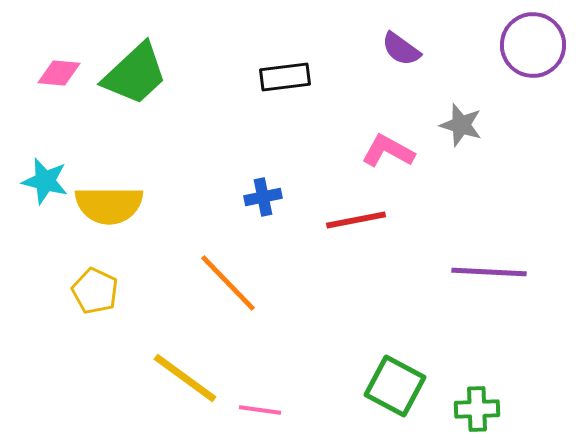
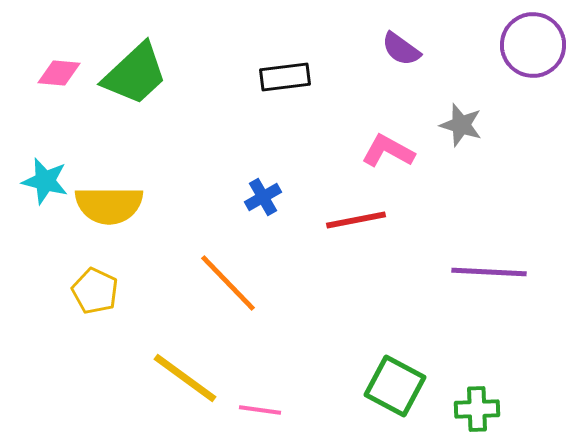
blue cross: rotated 18 degrees counterclockwise
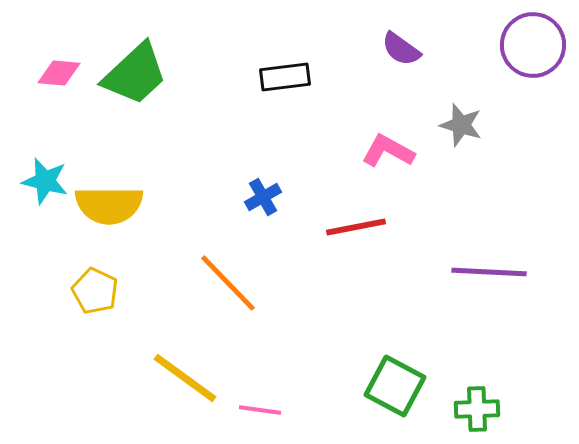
red line: moved 7 px down
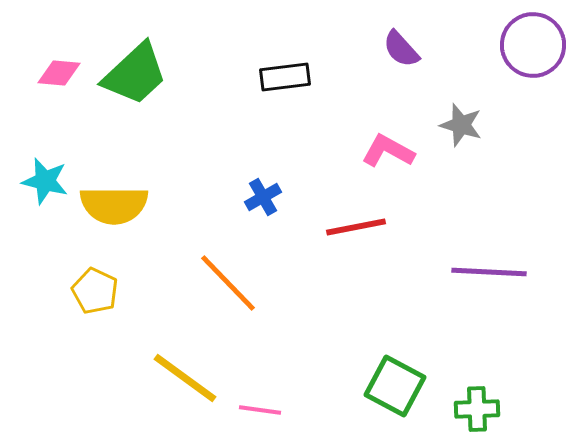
purple semicircle: rotated 12 degrees clockwise
yellow semicircle: moved 5 px right
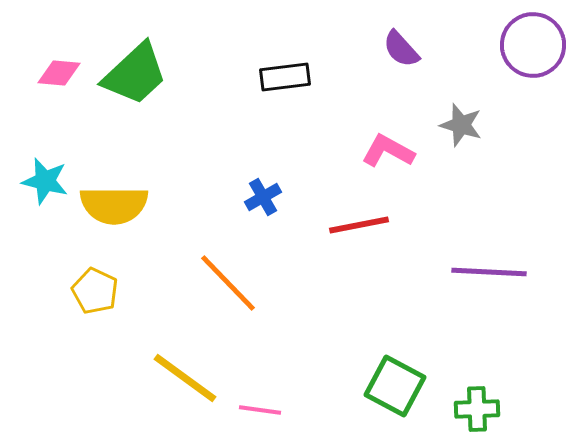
red line: moved 3 px right, 2 px up
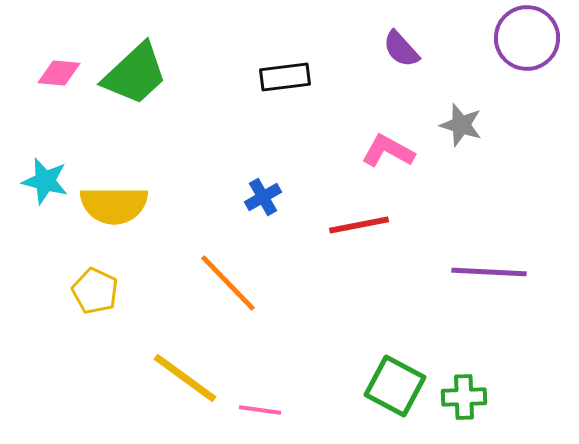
purple circle: moved 6 px left, 7 px up
green cross: moved 13 px left, 12 px up
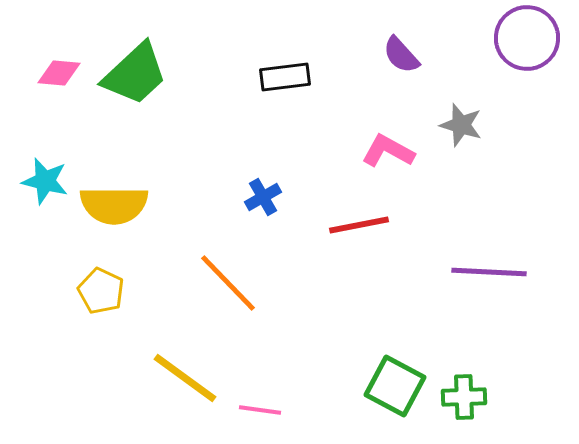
purple semicircle: moved 6 px down
yellow pentagon: moved 6 px right
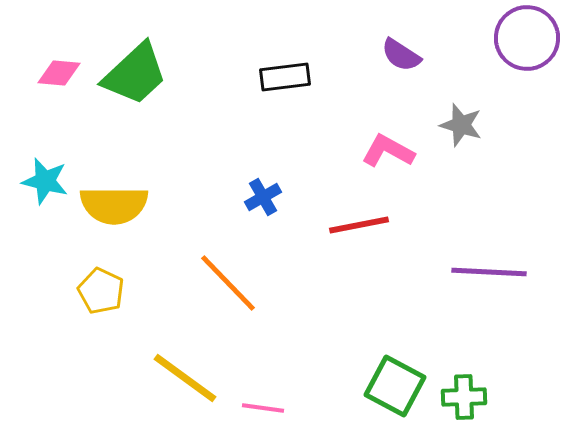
purple semicircle: rotated 15 degrees counterclockwise
pink line: moved 3 px right, 2 px up
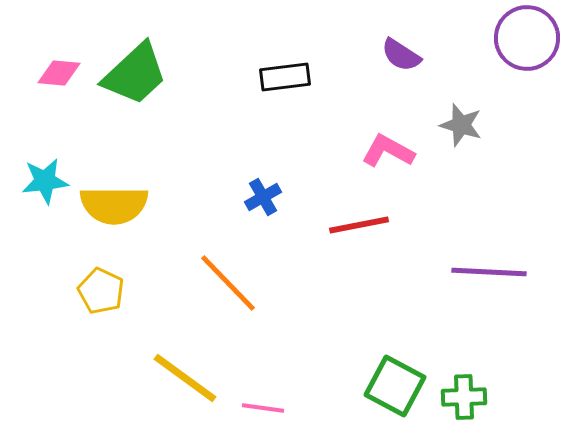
cyan star: rotated 21 degrees counterclockwise
